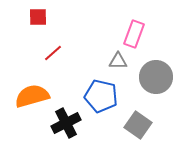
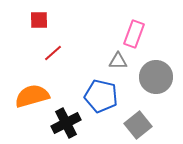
red square: moved 1 px right, 3 px down
gray square: rotated 16 degrees clockwise
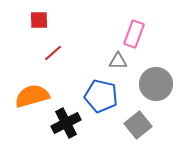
gray circle: moved 7 px down
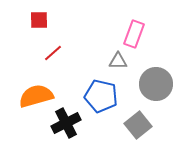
orange semicircle: moved 4 px right
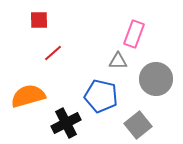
gray circle: moved 5 px up
orange semicircle: moved 8 px left
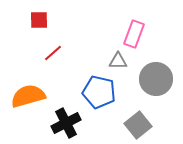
blue pentagon: moved 2 px left, 4 px up
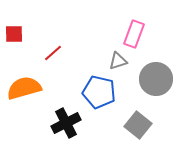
red square: moved 25 px left, 14 px down
gray triangle: rotated 18 degrees counterclockwise
orange semicircle: moved 4 px left, 8 px up
gray square: rotated 12 degrees counterclockwise
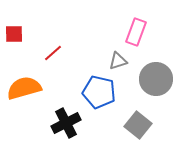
pink rectangle: moved 2 px right, 2 px up
